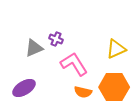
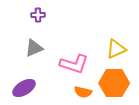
purple cross: moved 18 px left, 24 px up; rotated 24 degrees counterclockwise
pink L-shape: rotated 140 degrees clockwise
orange hexagon: moved 4 px up
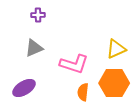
orange semicircle: rotated 84 degrees clockwise
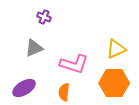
purple cross: moved 6 px right, 2 px down; rotated 24 degrees clockwise
orange semicircle: moved 19 px left
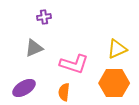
purple cross: rotated 32 degrees counterclockwise
yellow triangle: moved 1 px right
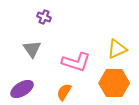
purple cross: rotated 32 degrees clockwise
gray triangle: moved 2 px left, 1 px down; rotated 42 degrees counterclockwise
pink L-shape: moved 2 px right, 2 px up
purple ellipse: moved 2 px left, 1 px down
orange semicircle: rotated 24 degrees clockwise
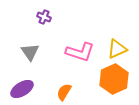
gray triangle: moved 2 px left, 3 px down
pink L-shape: moved 4 px right, 10 px up
orange hexagon: moved 4 px up; rotated 24 degrees counterclockwise
